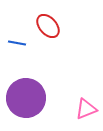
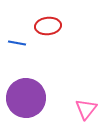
red ellipse: rotated 55 degrees counterclockwise
pink triangle: rotated 30 degrees counterclockwise
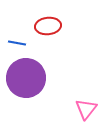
purple circle: moved 20 px up
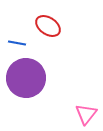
red ellipse: rotated 40 degrees clockwise
pink triangle: moved 5 px down
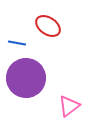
pink triangle: moved 17 px left, 8 px up; rotated 15 degrees clockwise
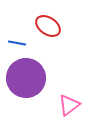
pink triangle: moved 1 px up
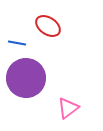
pink triangle: moved 1 px left, 3 px down
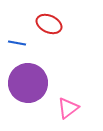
red ellipse: moved 1 px right, 2 px up; rotated 10 degrees counterclockwise
purple circle: moved 2 px right, 5 px down
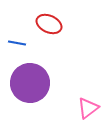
purple circle: moved 2 px right
pink triangle: moved 20 px right
